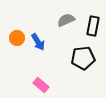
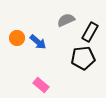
black rectangle: moved 3 px left, 6 px down; rotated 18 degrees clockwise
blue arrow: rotated 18 degrees counterclockwise
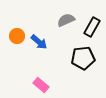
black rectangle: moved 2 px right, 5 px up
orange circle: moved 2 px up
blue arrow: moved 1 px right
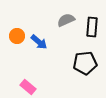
black rectangle: rotated 24 degrees counterclockwise
black pentagon: moved 2 px right, 5 px down
pink rectangle: moved 13 px left, 2 px down
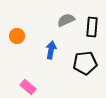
blue arrow: moved 12 px right, 8 px down; rotated 120 degrees counterclockwise
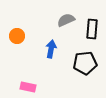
black rectangle: moved 2 px down
blue arrow: moved 1 px up
pink rectangle: rotated 28 degrees counterclockwise
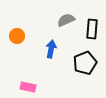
black pentagon: rotated 15 degrees counterclockwise
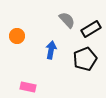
gray semicircle: moved 1 px right; rotated 72 degrees clockwise
black rectangle: moved 1 px left; rotated 54 degrees clockwise
blue arrow: moved 1 px down
black pentagon: moved 4 px up
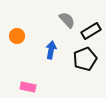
black rectangle: moved 2 px down
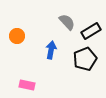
gray semicircle: moved 2 px down
pink rectangle: moved 1 px left, 2 px up
